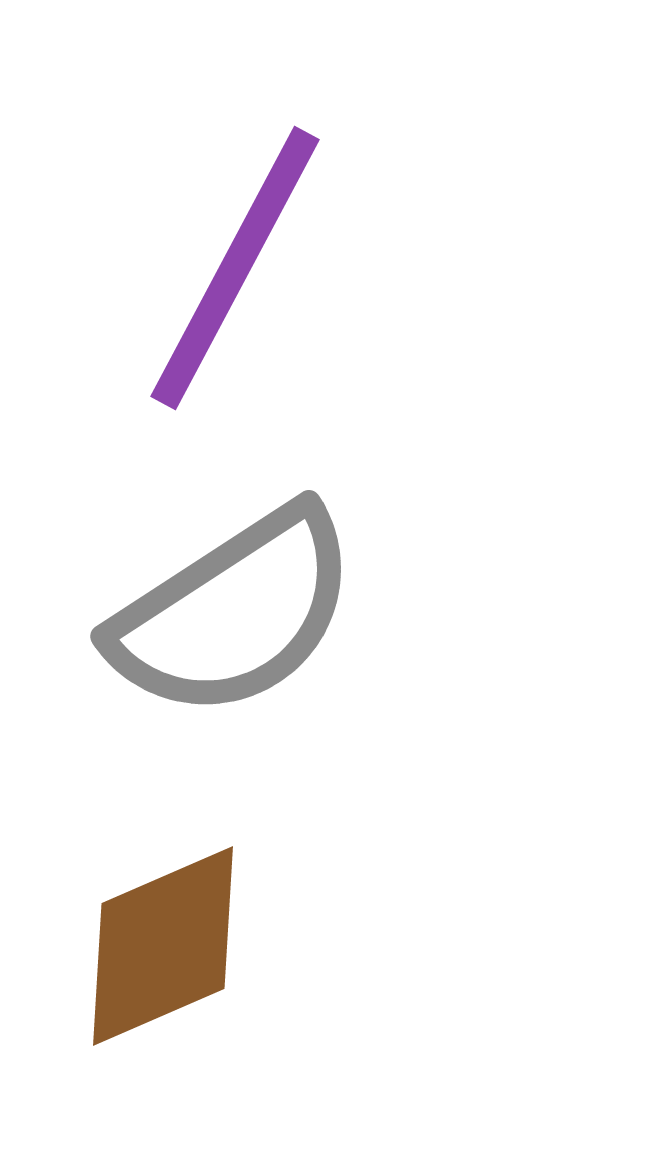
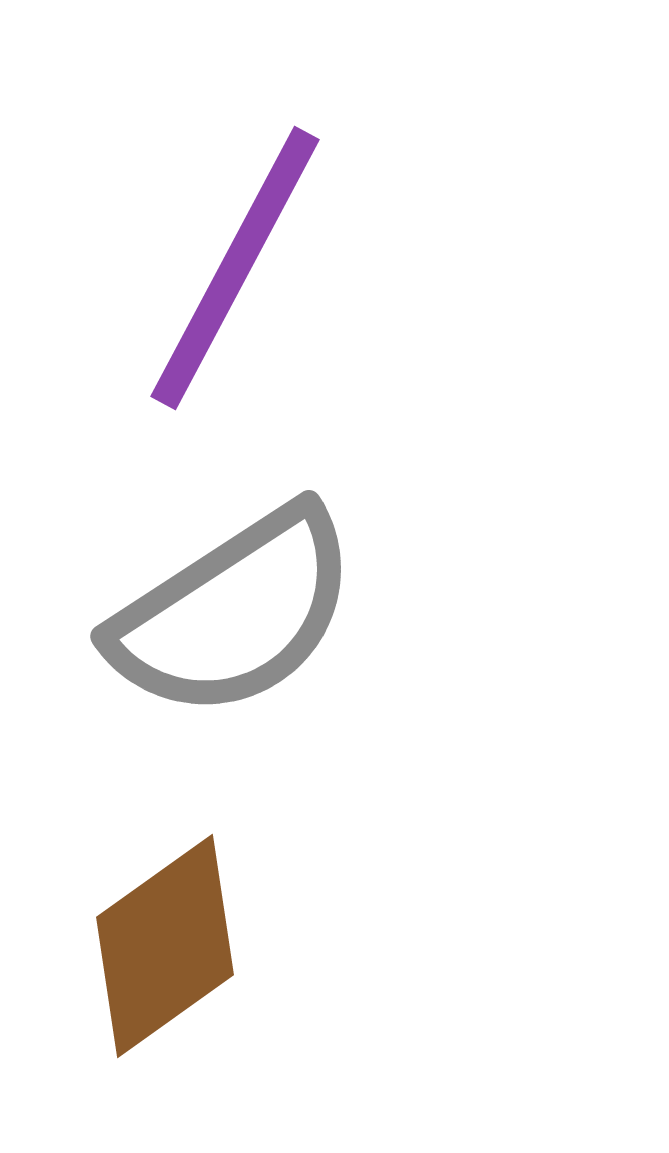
brown diamond: moved 2 px right; rotated 12 degrees counterclockwise
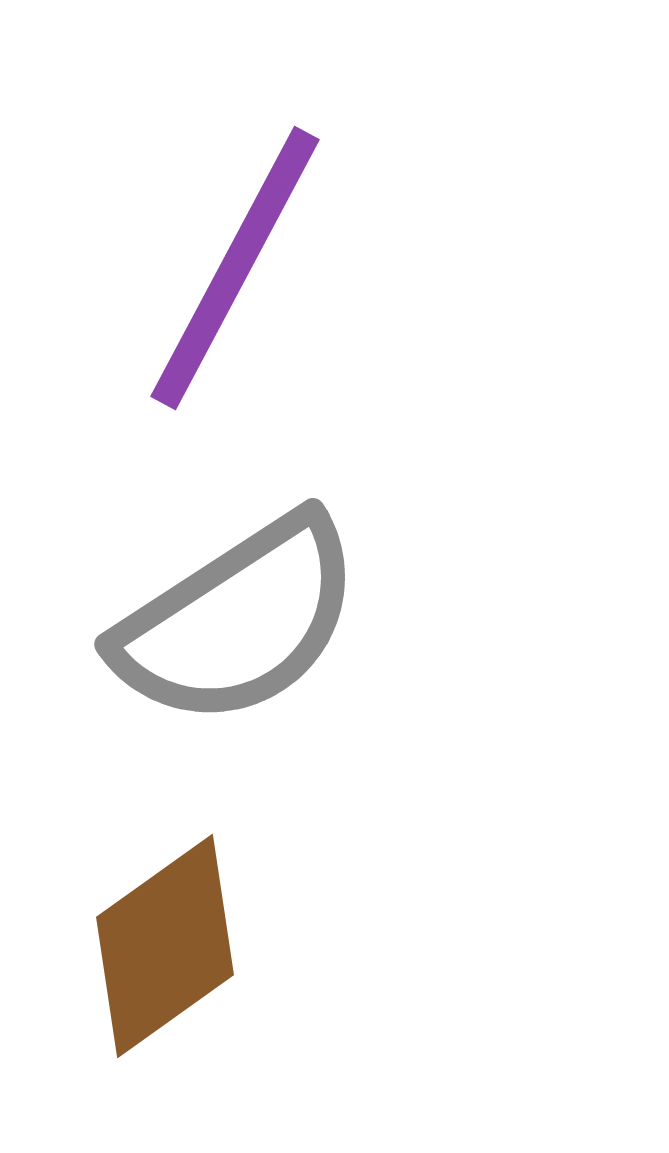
gray semicircle: moved 4 px right, 8 px down
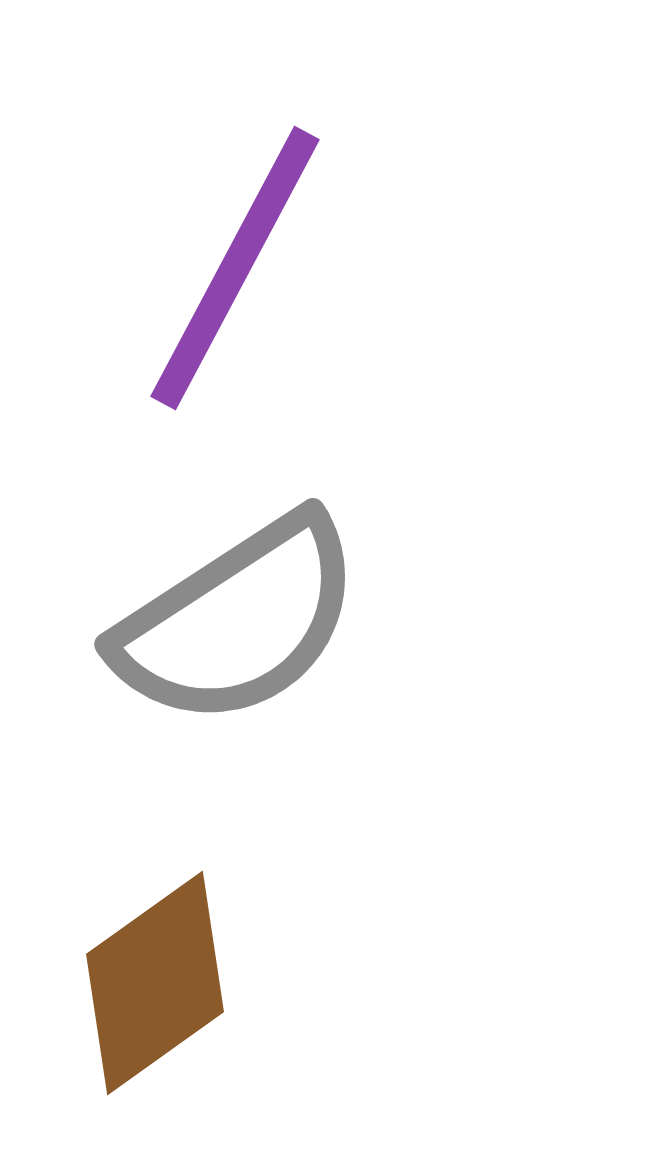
brown diamond: moved 10 px left, 37 px down
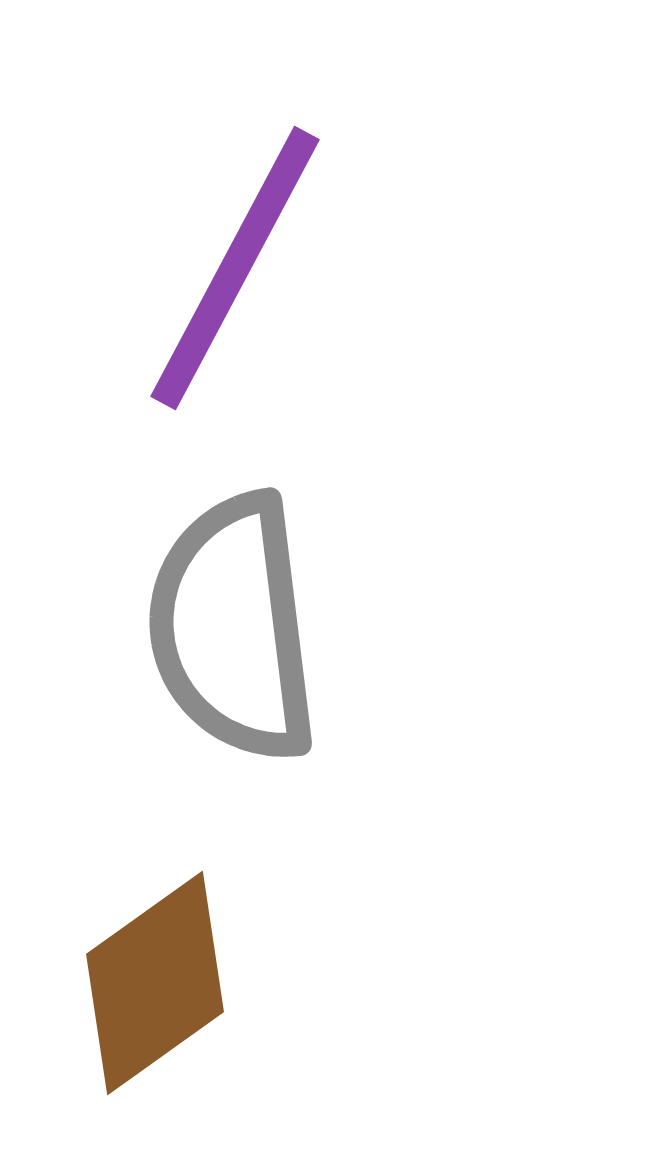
gray semicircle: moved 5 px left, 7 px down; rotated 116 degrees clockwise
